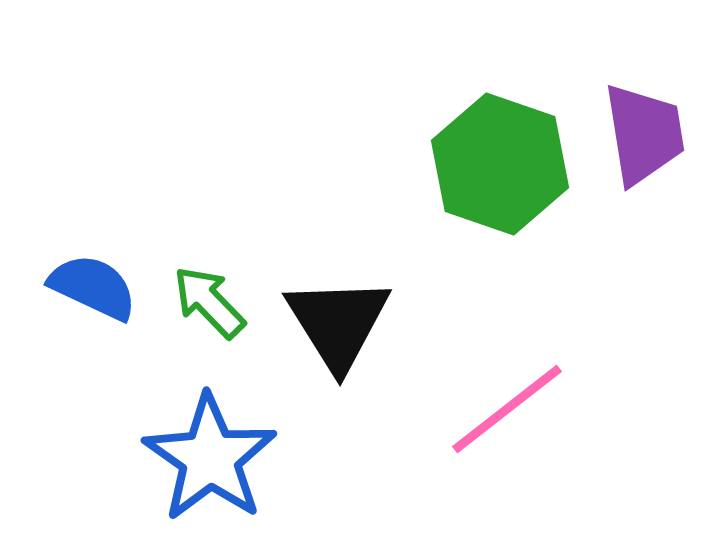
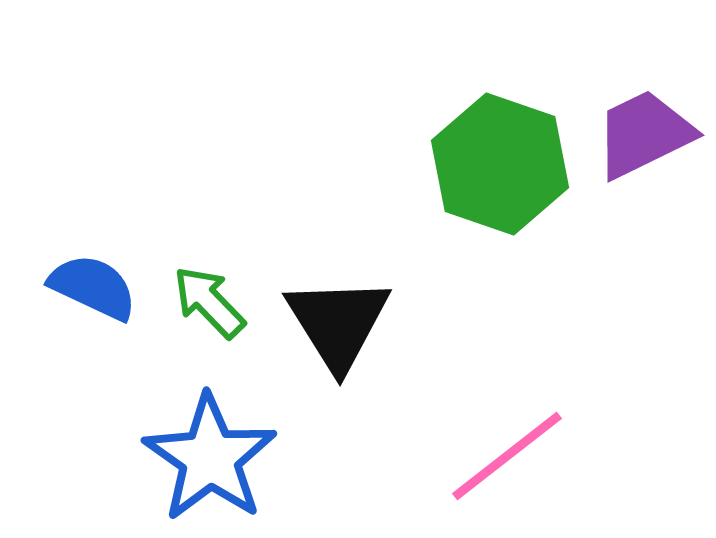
purple trapezoid: rotated 107 degrees counterclockwise
pink line: moved 47 px down
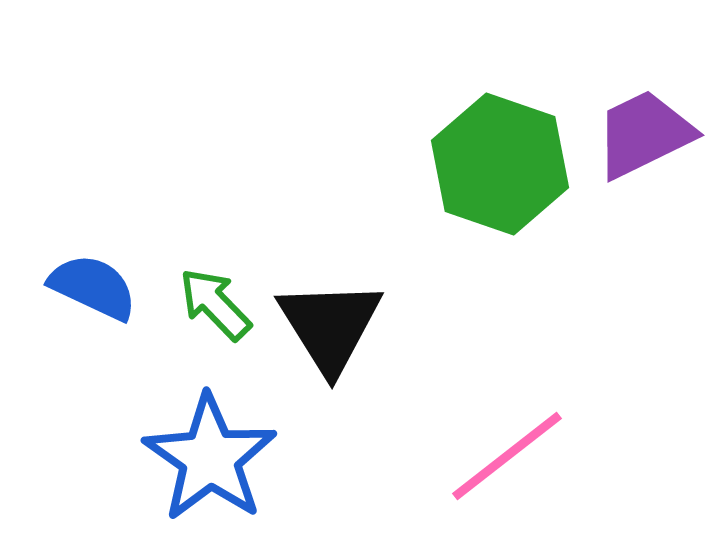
green arrow: moved 6 px right, 2 px down
black triangle: moved 8 px left, 3 px down
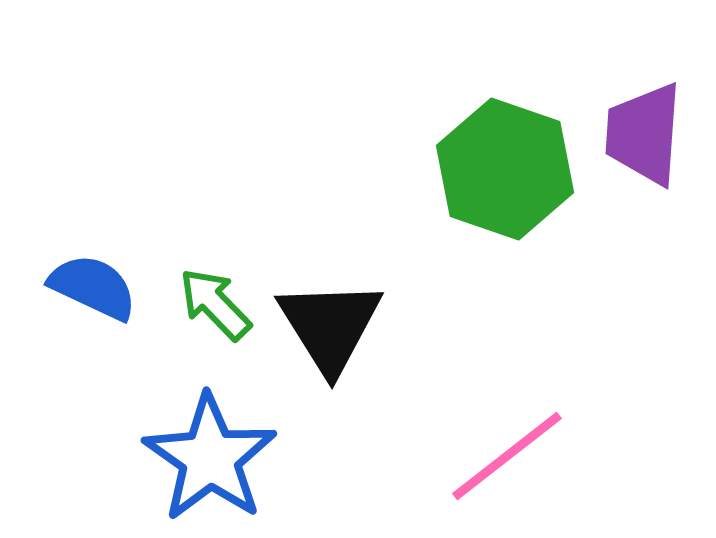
purple trapezoid: rotated 60 degrees counterclockwise
green hexagon: moved 5 px right, 5 px down
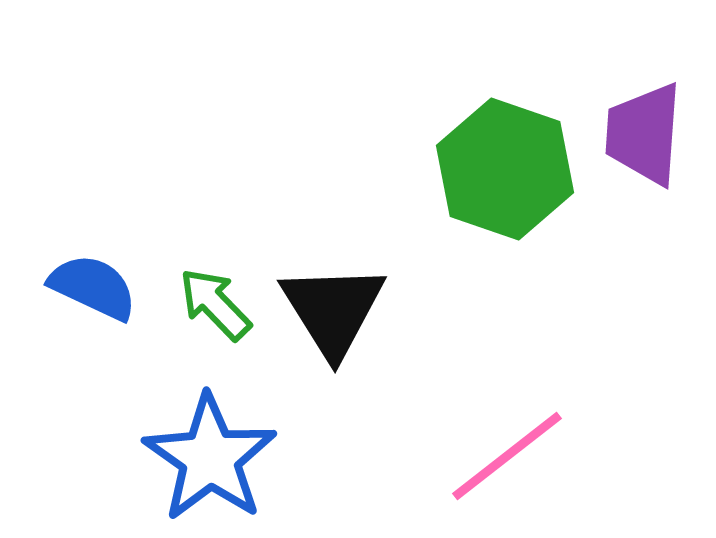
black triangle: moved 3 px right, 16 px up
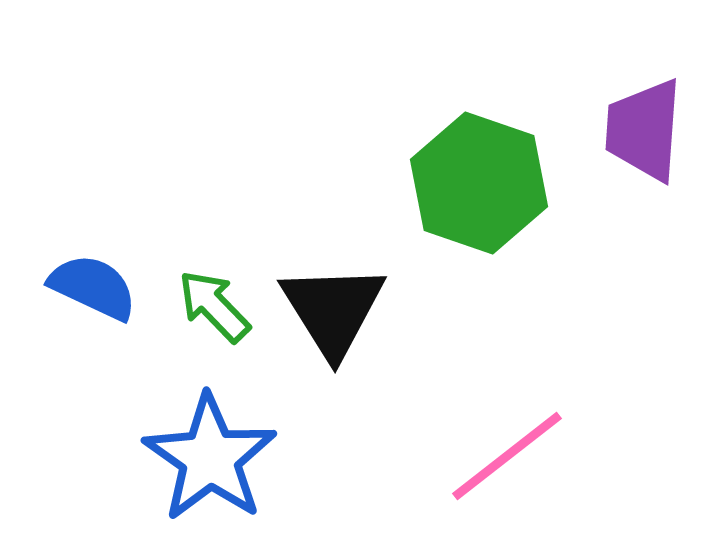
purple trapezoid: moved 4 px up
green hexagon: moved 26 px left, 14 px down
green arrow: moved 1 px left, 2 px down
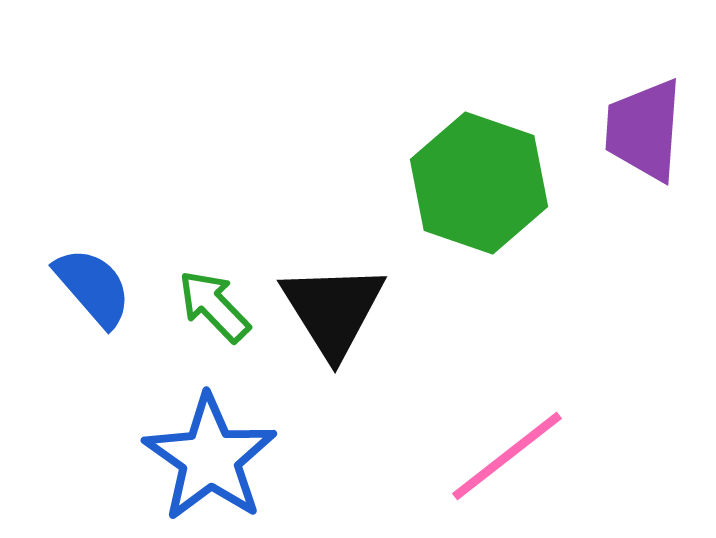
blue semicircle: rotated 24 degrees clockwise
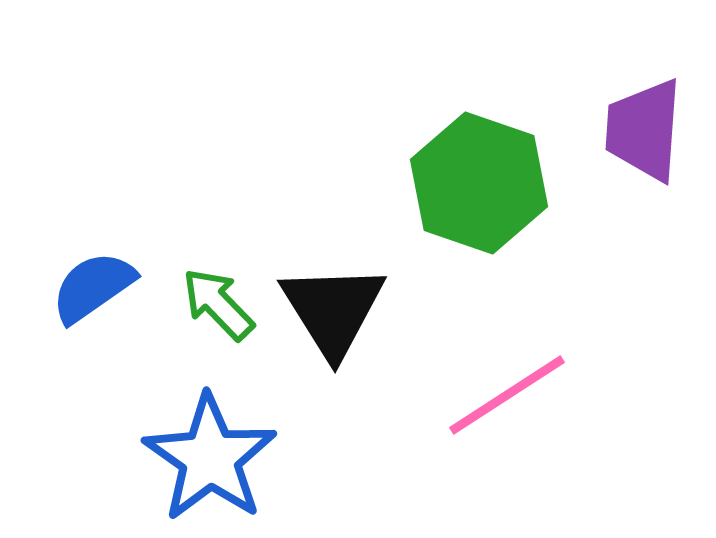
blue semicircle: rotated 84 degrees counterclockwise
green arrow: moved 4 px right, 2 px up
pink line: moved 61 px up; rotated 5 degrees clockwise
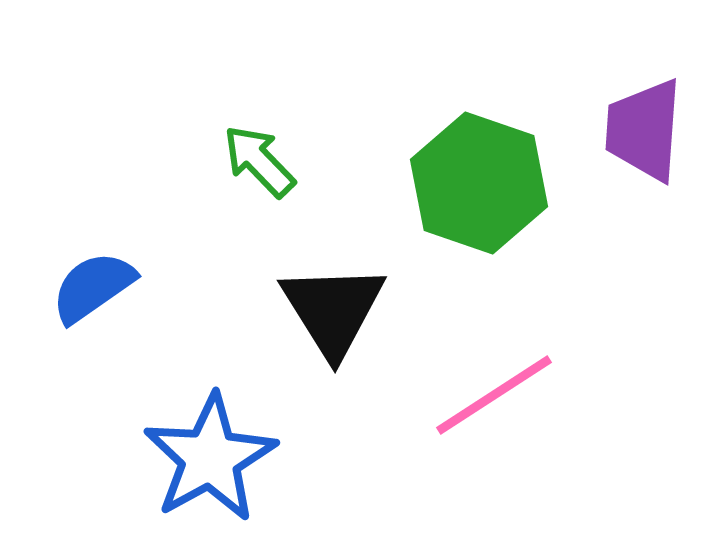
green arrow: moved 41 px right, 143 px up
pink line: moved 13 px left
blue star: rotated 8 degrees clockwise
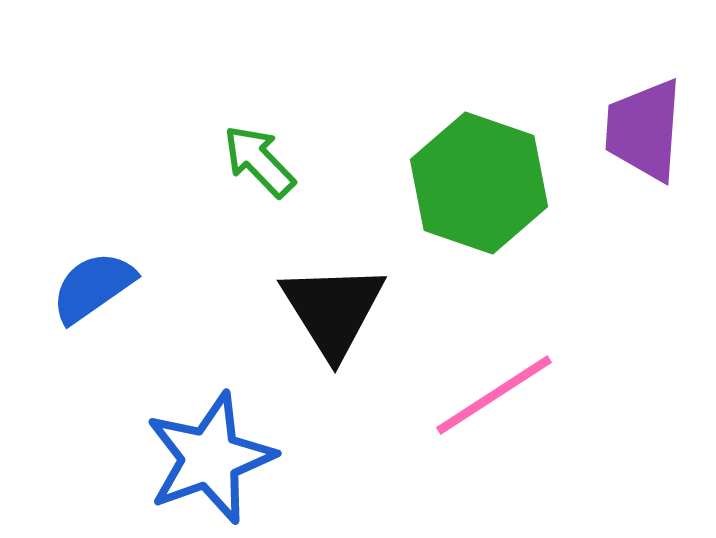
blue star: rotated 9 degrees clockwise
